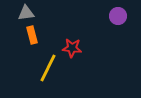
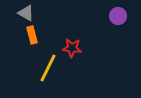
gray triangle: rotated 36 degrees clockwise
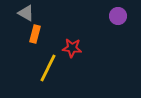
orange rectangle: moved 3 px right, 1 px up; rotated 30 degrees clockwise
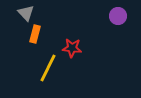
gray triangle: rotated 18 degrees clockwise
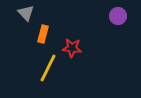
orange rectangle: moved 8 px right
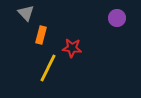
purple circle: moved 1 px left, 2 px down
orange rectangle: moved 2 px left, 1 px down
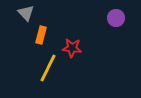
purple circle: moved 1 px left
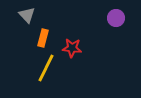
gray triangle: moved 1 px right, 2 px down
orange rectangle: moved 2 px right, 3 px down
yellow line: moved 2 px left
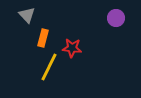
yellow line: moved 3 px right, 1 px up
